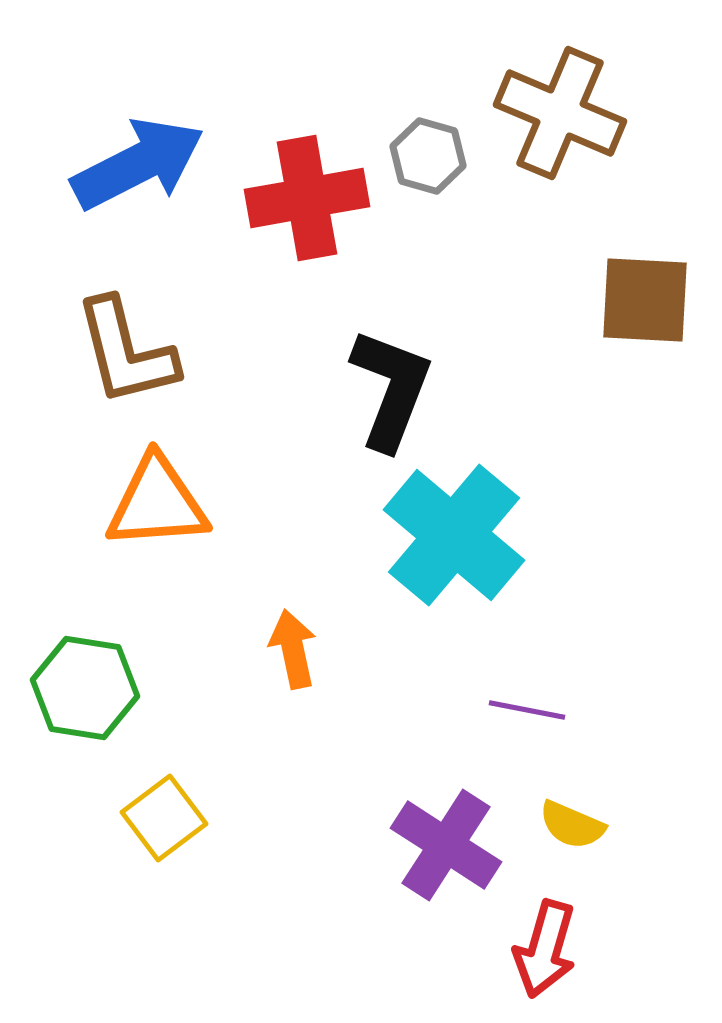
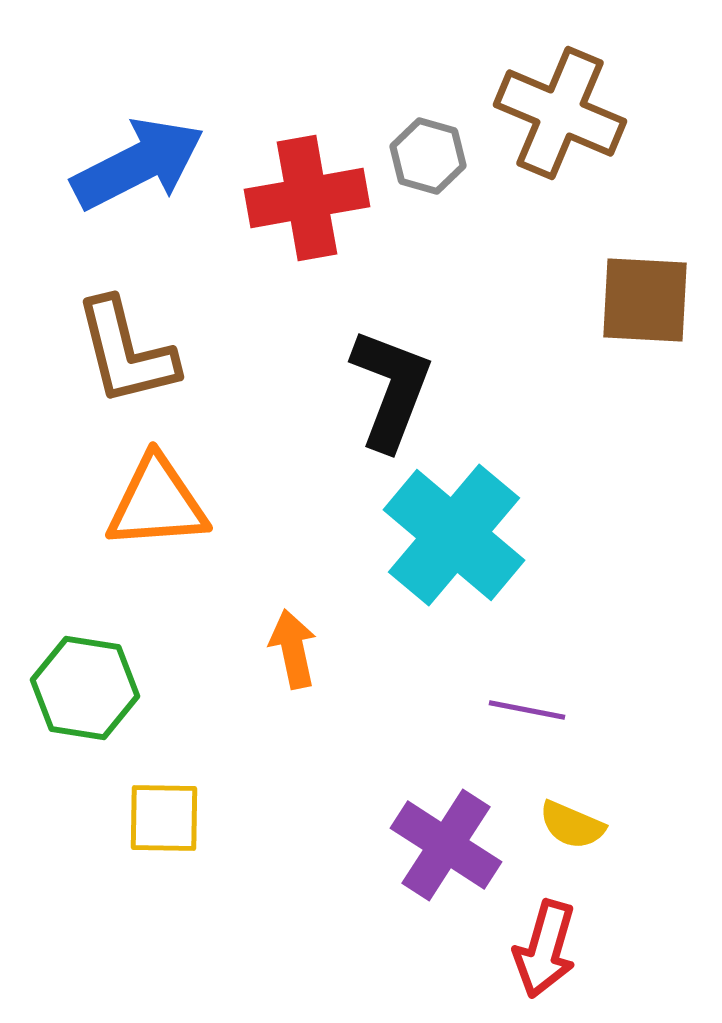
yellow square: rotated 38 degrees clockwise
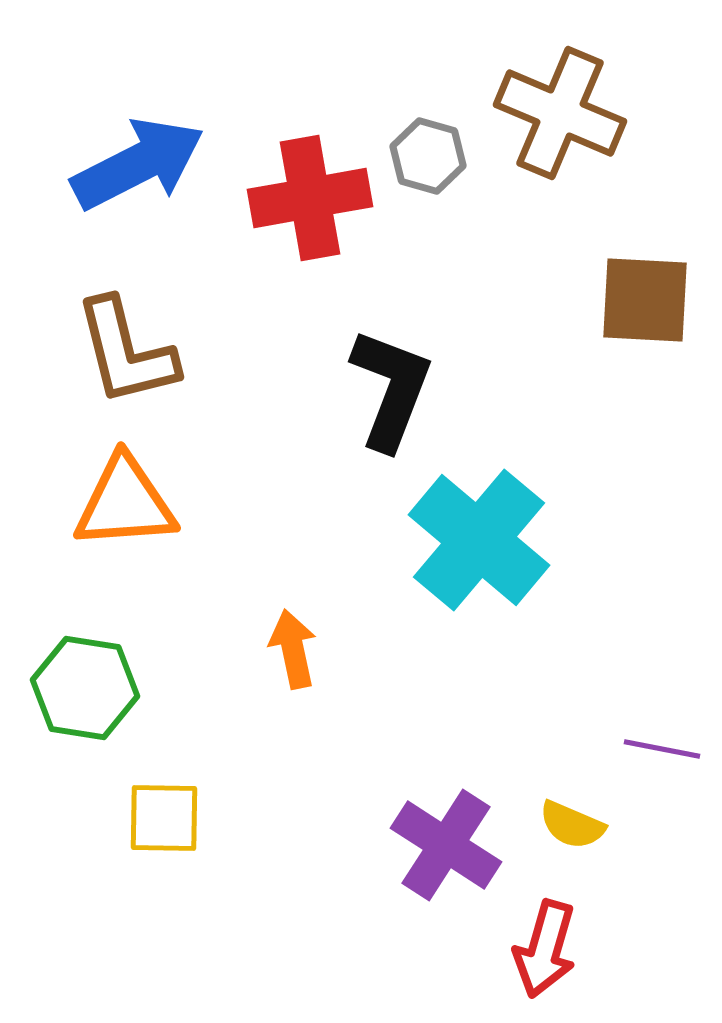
red cross: moved 3 px right
orange triangle: moved 32 px left
cyan cross: moved 25 px right, 5 px down
purple line: moved 135 px right, 39 px down
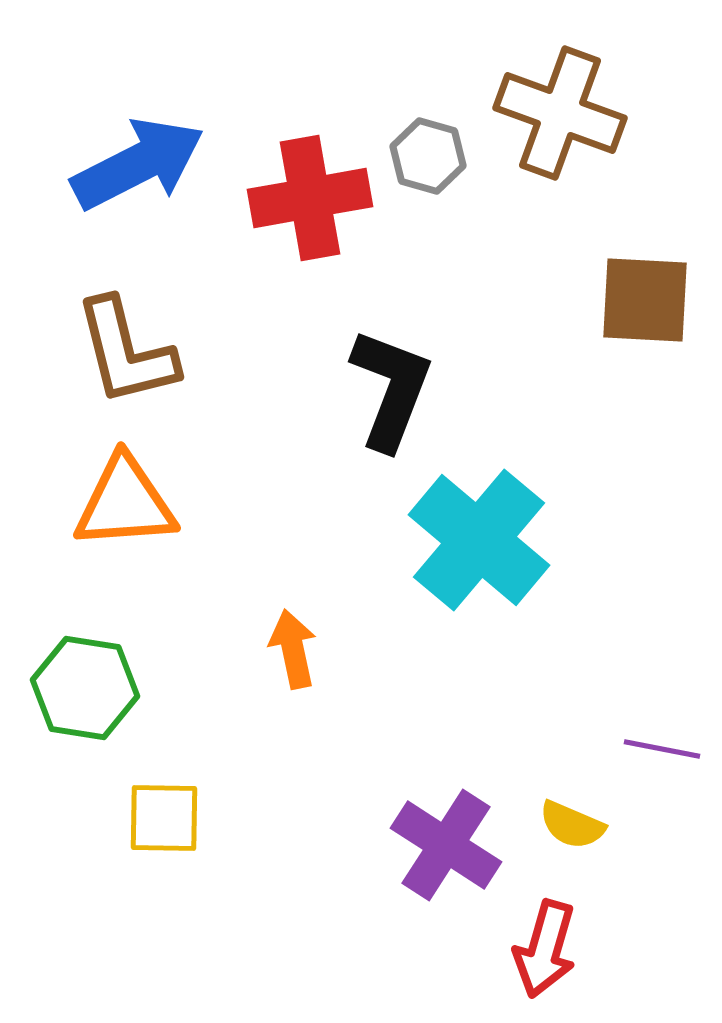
brown cross: rotated 3 degrees counterclockwise
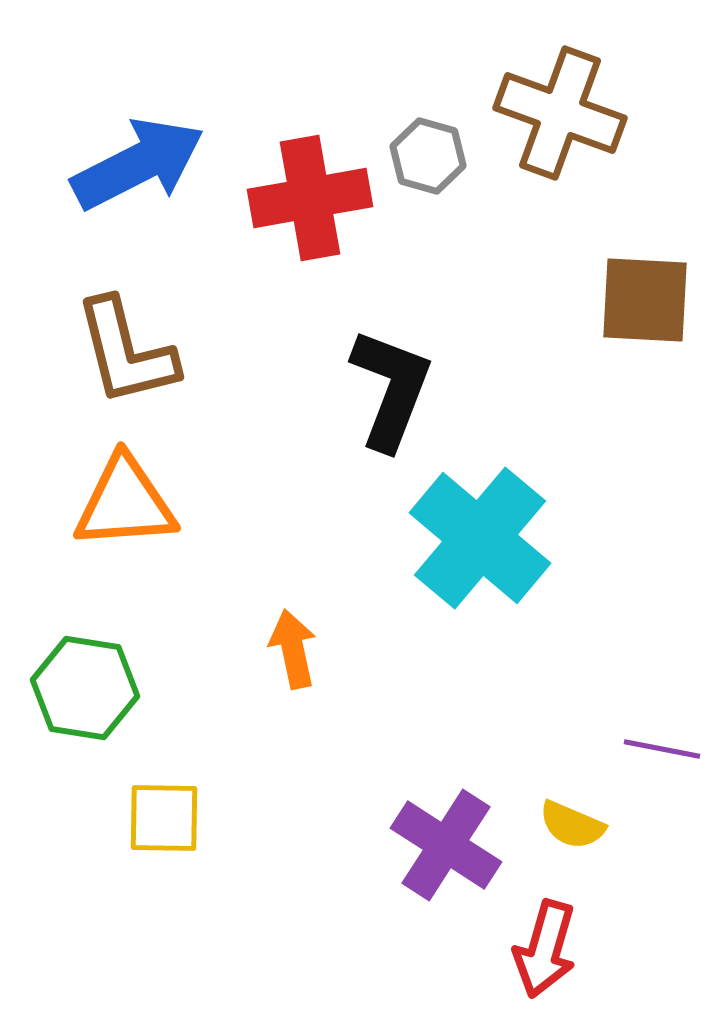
cyan cross: moved 1 px right, 2 px up
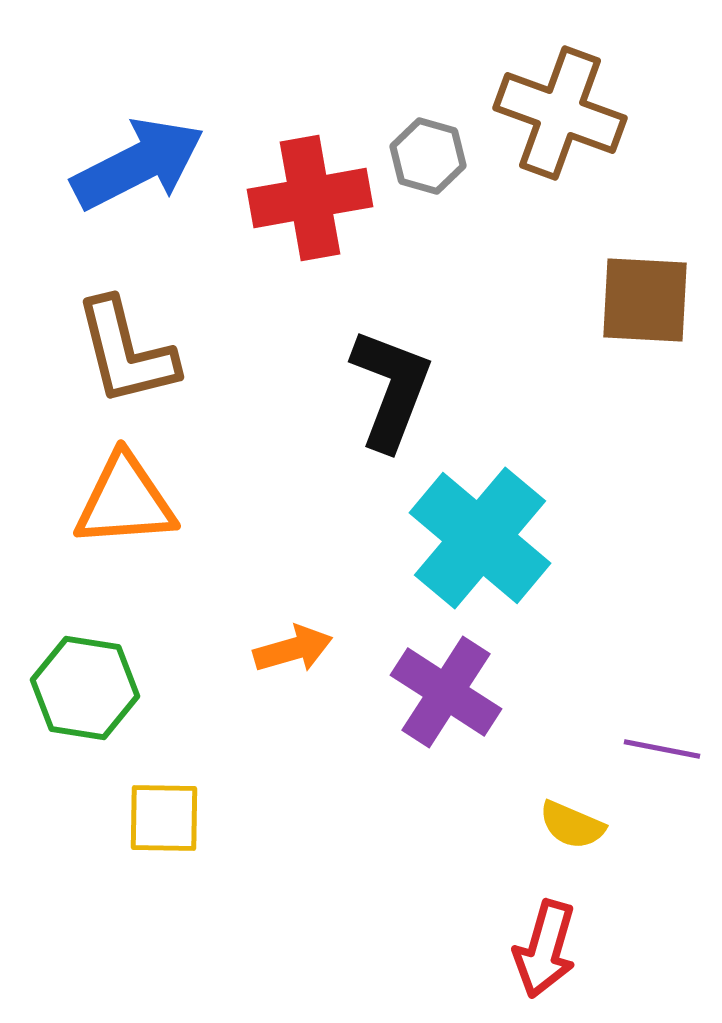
orange triangle: moved 2 px up
orange arrow: rotated 86 degrees clockwise
purple cross: moved 153 px up
